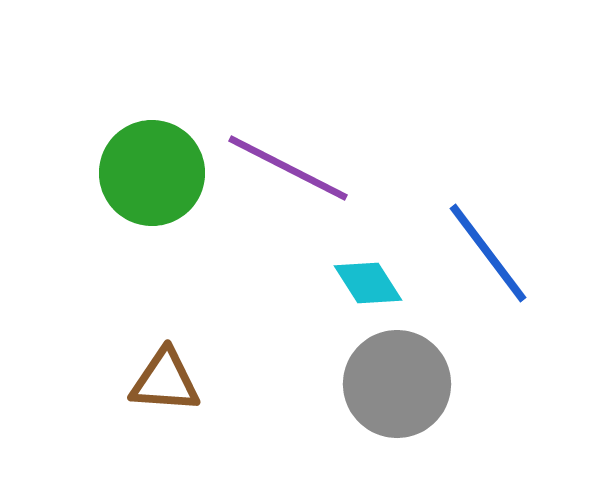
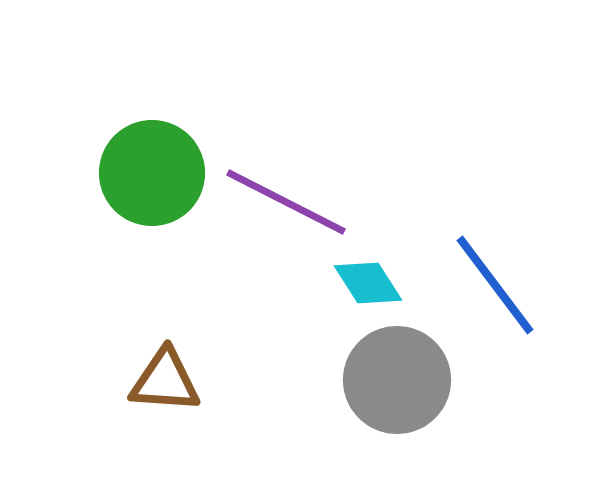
purple line: moved 2 px left, 34 px down
blue line: moved 7 px right, 32 px down
gray circle: moved 4 px up
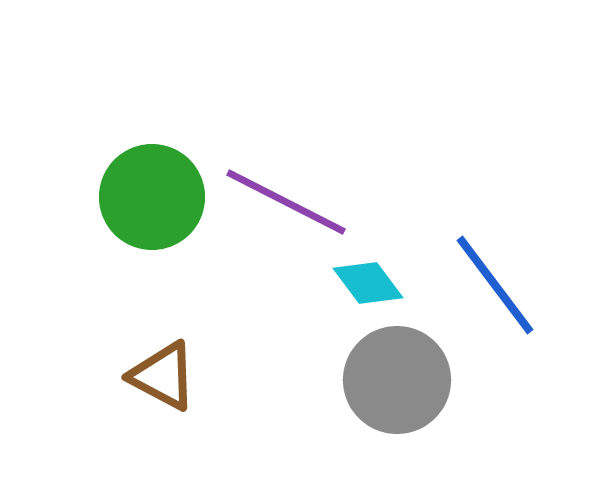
green circle: moved 24 px down
cyan diamond: rotated 4 degrees counterclockwise
brown triangle: moved 2 px left, 5 px up; rotated 24 degrees clockwise
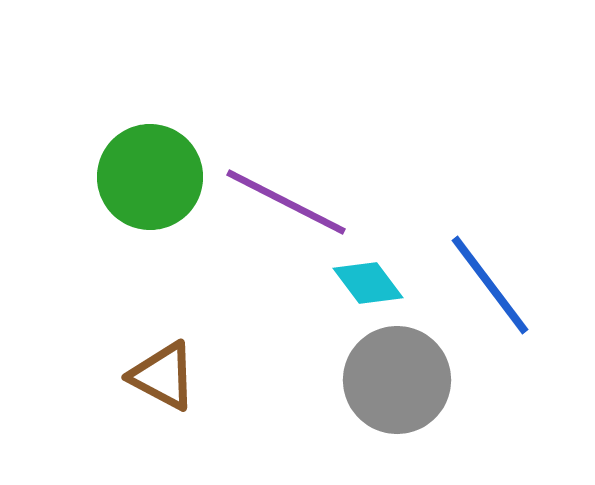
green circle: moved 2 px left, 20 px up
blue line: moved 5 px left
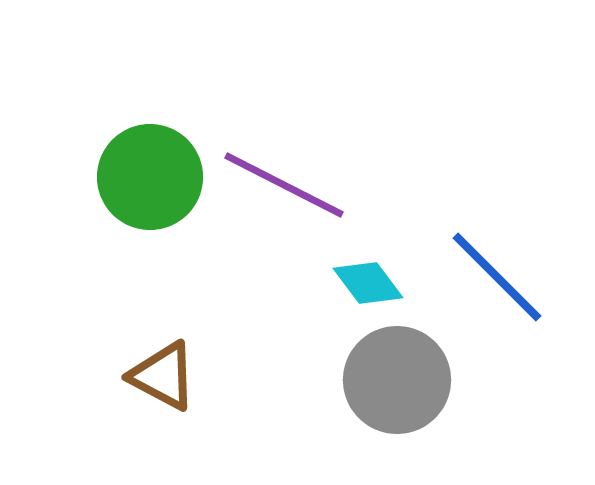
purple line: moved 2 px left, 17 px up
blue line: moved 7 px right, 8 px up; rotated 8 degrees counterclockwise
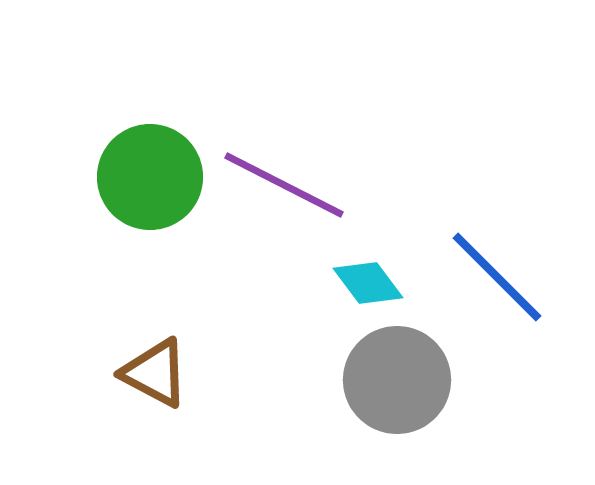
brown triangle: moved 8 px left, 3 px up
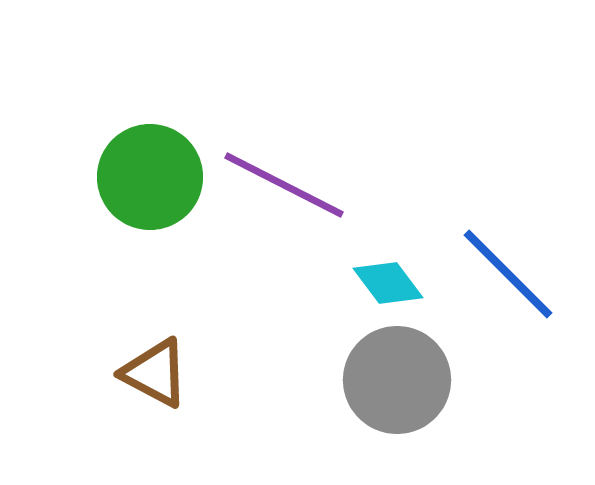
blue line: moved 11 px right, 3 px up
cyan diamond: moved 20 px right
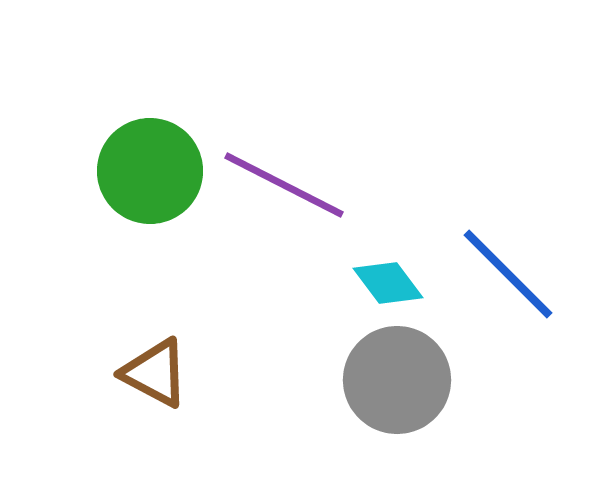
green circle: moved 6 px up
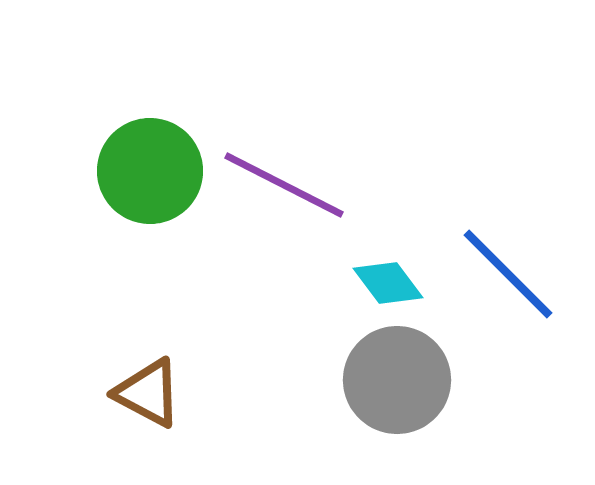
brown triangle: moved 7 px left, 20 px down
